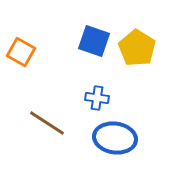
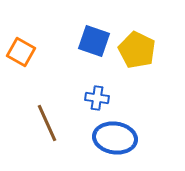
yellow pentagon: moved 2 px down; rotated 6 degrees counterclockwise
brown line: rotated 33 degrees clockwise
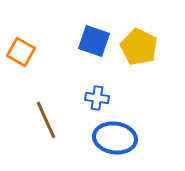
yellow pentagon: moved 2 px right, 3 px up
brown line: moved 1 px left, 3 px up
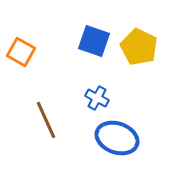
blue cross: rotated 20 degrees clockwise
blue ellipse: moved 2 px right; rotated 12 degrees clockwise
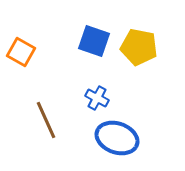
yellow pentagon: rotated 15 degrees counterclockwise
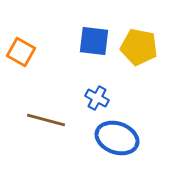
blue square: rotated 12 degrees counterclockwise
brown line: rotated 51 degrees counterclockwise
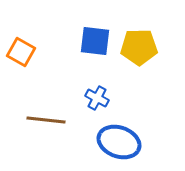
blue square: moved 1 px right
yellow pentagon: rotated 12 degrees counterclockwise
brown line: rotated 9 degrees counterclockwise
blue ellipse: moved 2 px right, 4 px down
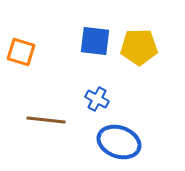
orange square: rotated 12 degrees counterclockwise
blue cross: moved 1 px down
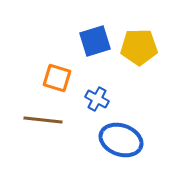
blue square: rotated 24 degrees counterclockwise
orange square: moved 36 px right, 26 px down
brown line: moved 3 px left
blue ellipse: moved 2 px right, 2 px up
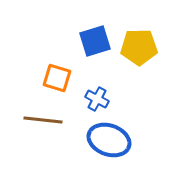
blue ellipse: moved 12 px left
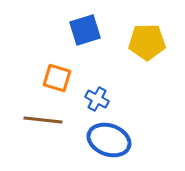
blue square: moved 10 px left, 11 px up
yellow pentagon: moved 8 px right, 5 px up
